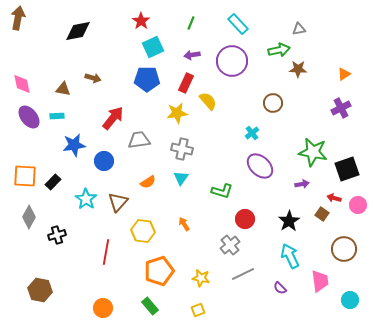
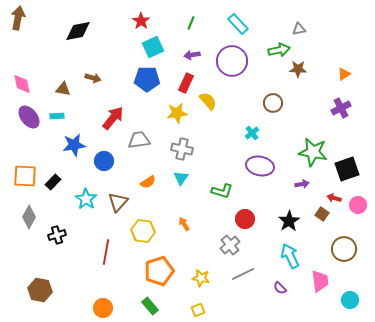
purple ellipse at (260, 166): rotated 32 degrees counterclockwise
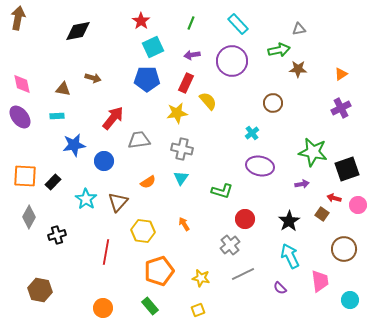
orange triangle at (344, 74): moved 3 px left
purple ellipse at (29, 117): moved 9 px left
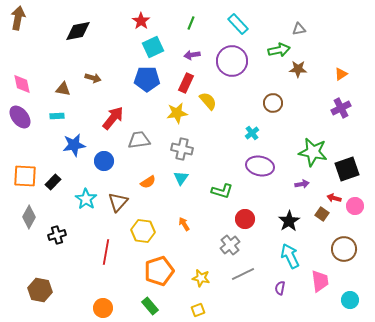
pink circle at (358, 205): moved 3 px left, 1 px down
purple semicircle at (280, 288): rotated 56 degrees clockwise
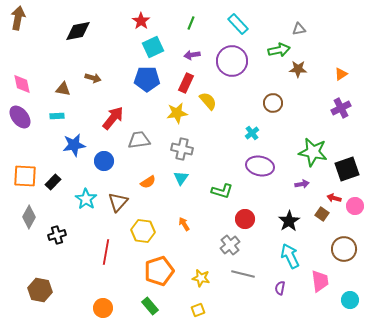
gray line at (243, 274): rotated 40 degrees clockwise
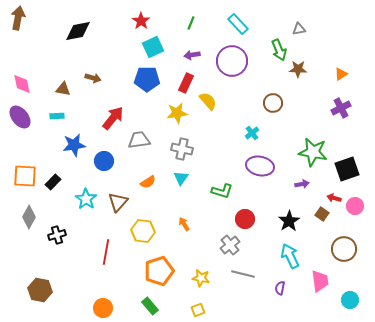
green arrow at (279, 50): rotated 80 degrees clockwise
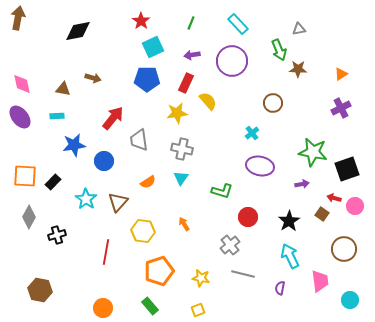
gray trapezoid at (139, 140): rotated 90 degrees counterclockwise
red circle at (245, 219): moved 3 px right, 2 px up
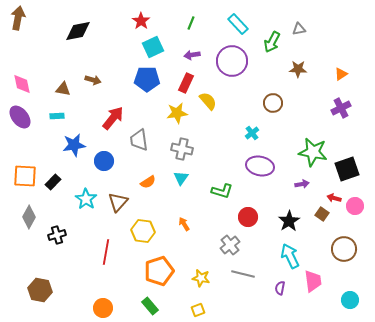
green arrow at (279, 50): moved 7 px left, 8 px up; rotated 50 degrees clockwise
brown arrow at (93, 78): moved 2 px down
pink trapezoid at (320, 281): moved 7 px left
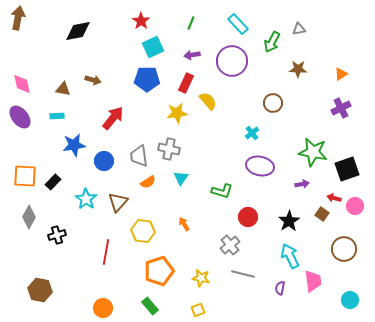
gray trapezoid at (139, 140): moved 16 px down
gray cross at (182, 149): moved 13 px left
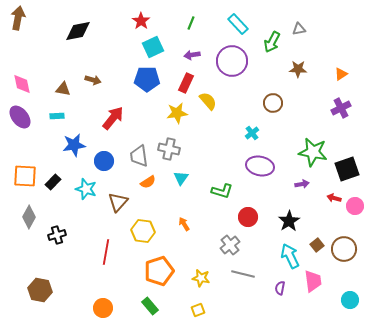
cyan star at (86, 199): moved 10 px up; rotated 15 degrees counterclockwise
brown square at (322, 214): moved 5 px left, 31 px down; rotated 16 degrees clockwise
